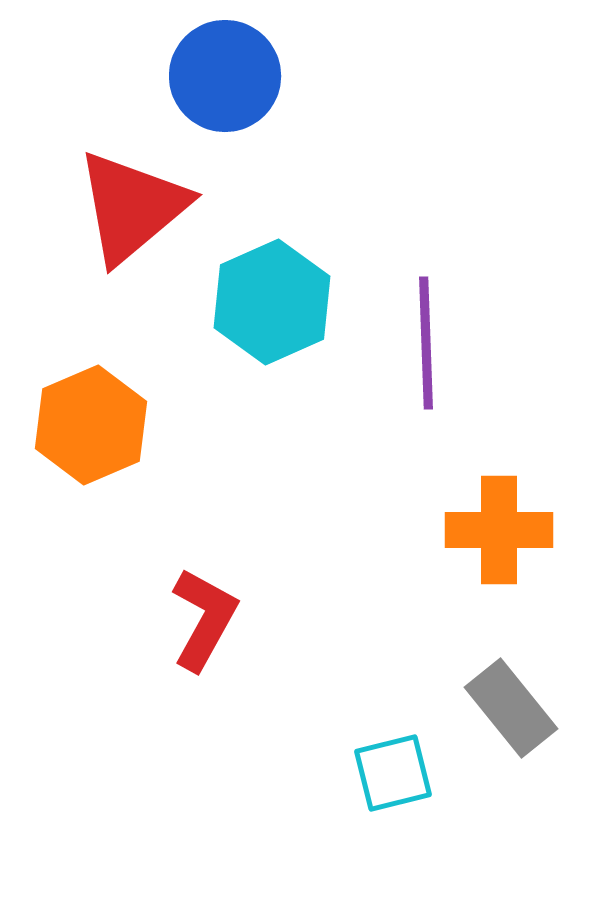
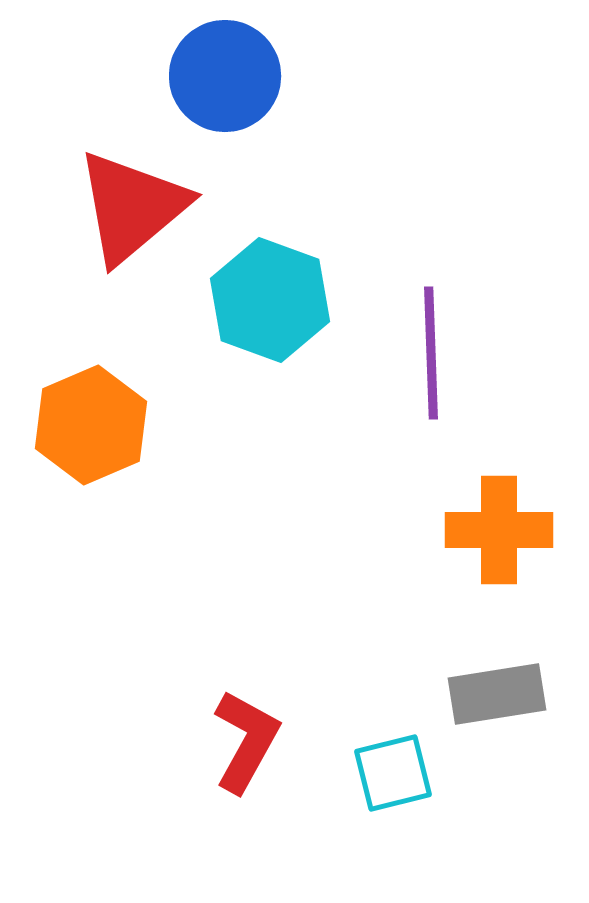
cyan hexagon: moved 2 px left, 2 px up; rotated 16 degrees counterclockwise
purple line: moved 5 px right, 10 px down
red L-shape: moved 42 px right, 122 px down
gray rectangle: moved 14 px left, 14 px up; rotated 60 degrees counterclockwise
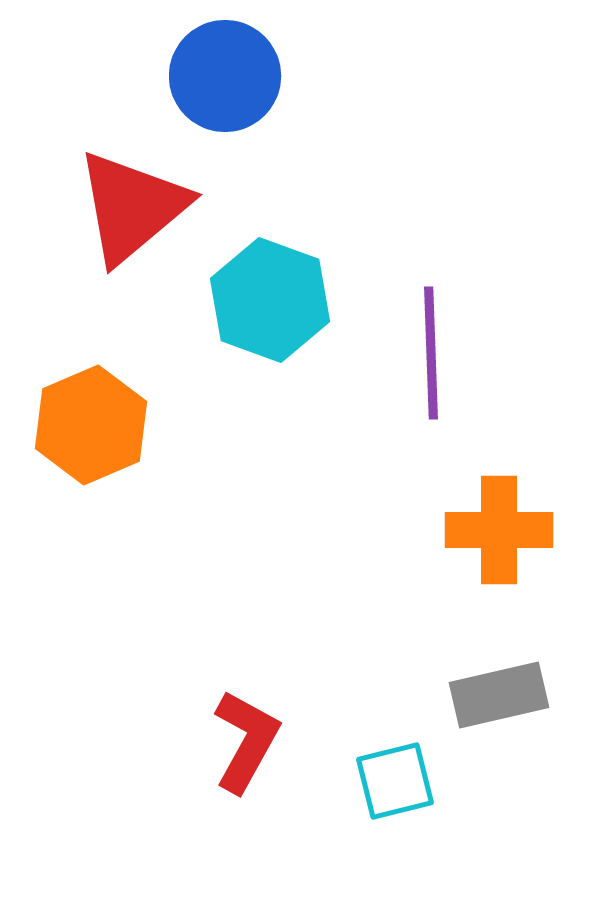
gray rectangle: moved 2 px right, 1 px down; rotated 4 degrees counterclockwise
cyan square: moved 2 px right, 8 px down
